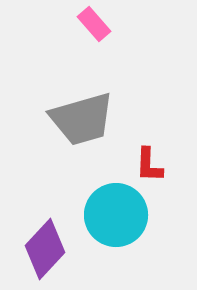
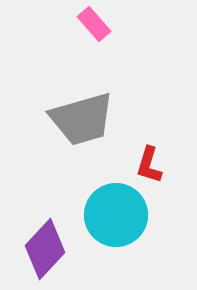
red L-shape: rotated 15 degrees clockwise
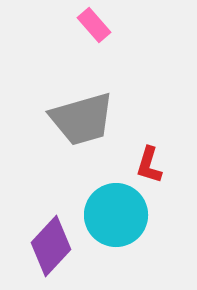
pink rectangle: moved 1 px down
purple diamond: moved 6 px right, 3 px up
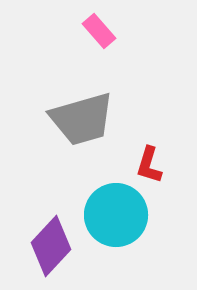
pink rectangle: moved 5 px right, 6 px down
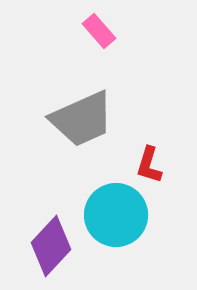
gray trapezoid: rotated 8 degrees counterclockwise
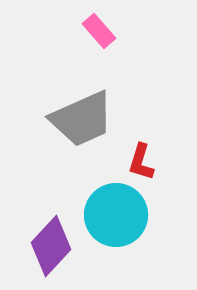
red L-shape: moved 8 px left, 3 px up
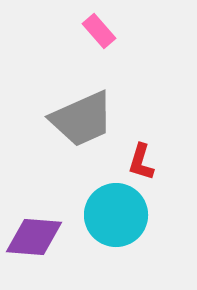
purple diamond: moved 17 px left, 9 px up; rotated 52 degrees clockwise
